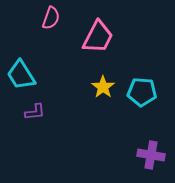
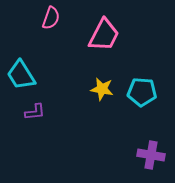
pink trapezoid: moved 6 px right, 2 px up
yellow star: moved 1 px left, 2 px down; rotated 25 degrees counterclockwise
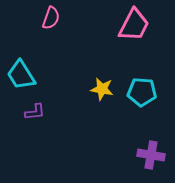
pink trapezoid: moved 30 px right, 10 px up
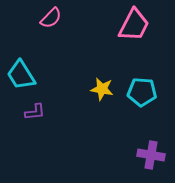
pink semicircle: rotated 25 degrees clockwise
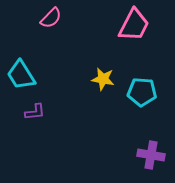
yellow star: moved 1 px right, 10 px up
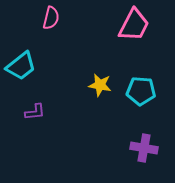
pink semicircle: rotated 30 degrees counterclockwise
cyan trapezoid: moved 9 px up; rotated 96 degrees counterclockwise
yellow star: moved 3 px left, 6 px down
cyan pentagon: moved 1 px left, 1 px up
purple cross: moved 7 px left, 7 px up
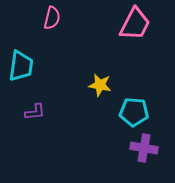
pink semicircle: moved 1 px right
pink trapezoid: moved 1 px right, 1 px up
cyan trapezoid: rotated 44 degrees counterclockwise
cyan pentagon: moved 7 px left, 21 px down
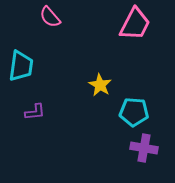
pink semicircle: moved 2 px left, 1 px up; rotated 125 degrees clockwise
yellow star: rotated 20 degrees clockwise
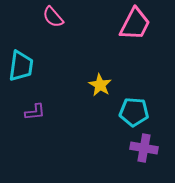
pink semicircle: moved 3 px right
